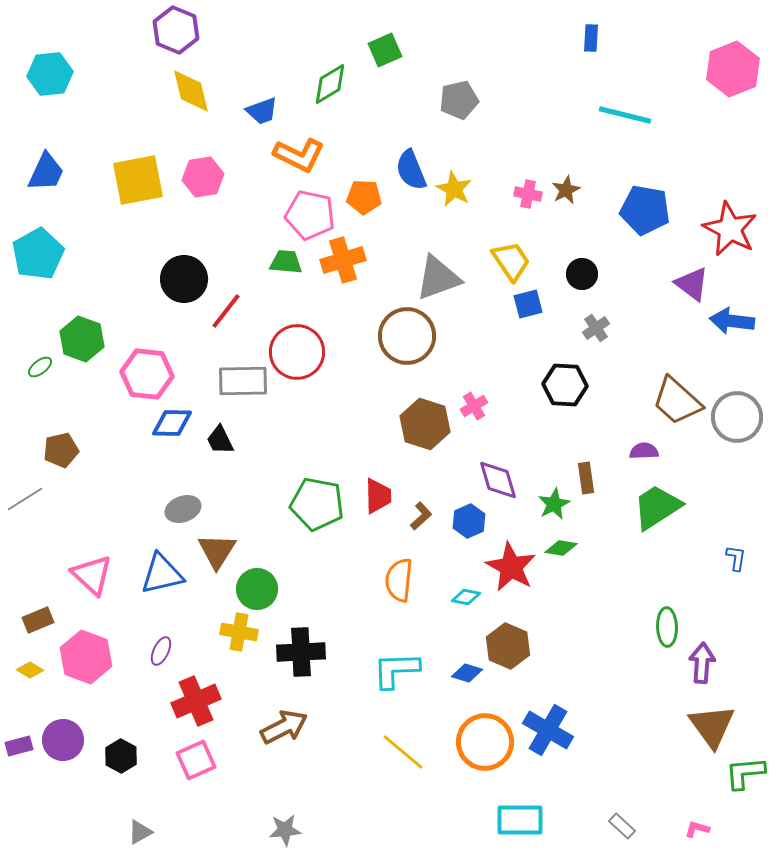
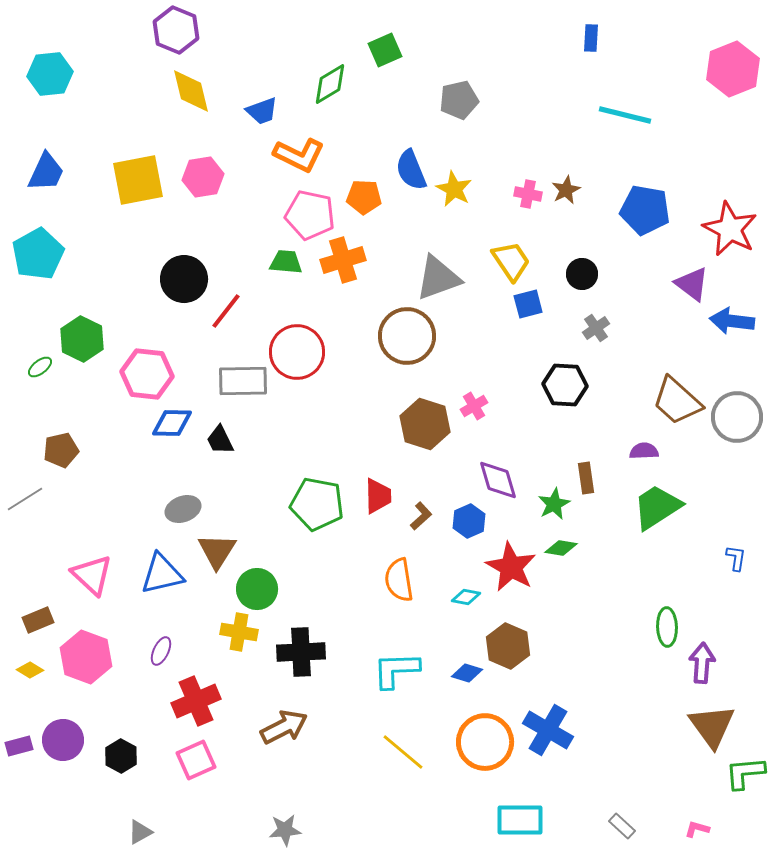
green hexagon at (82, 339): rotated 6 degrees clockwise
orange semicircle at (399, 580): rotated 15 degrees counterclockwise
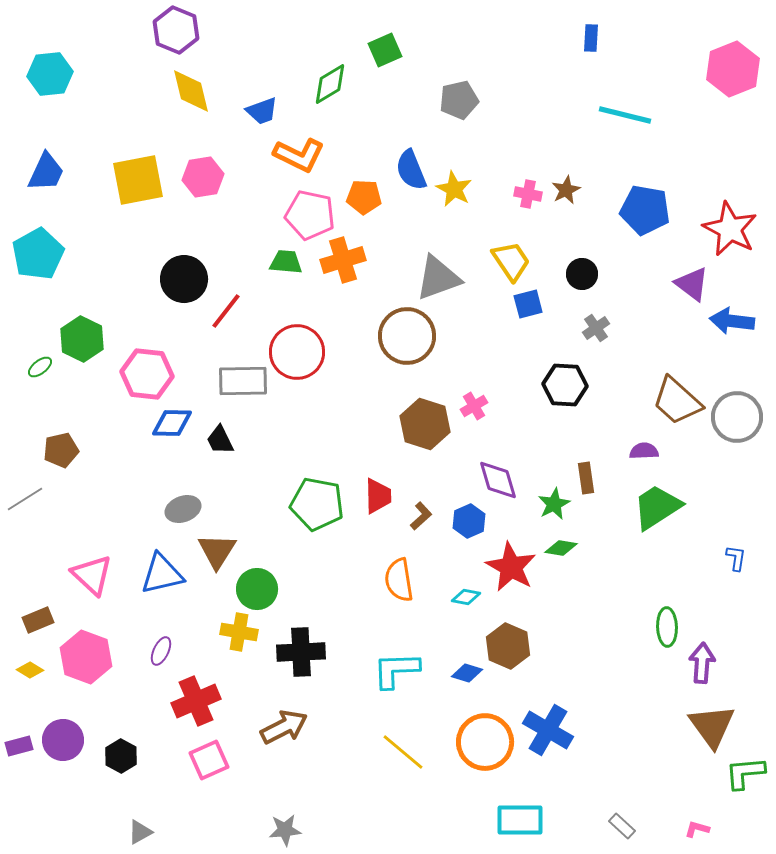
pink square at (196, 760): moved 13 px right
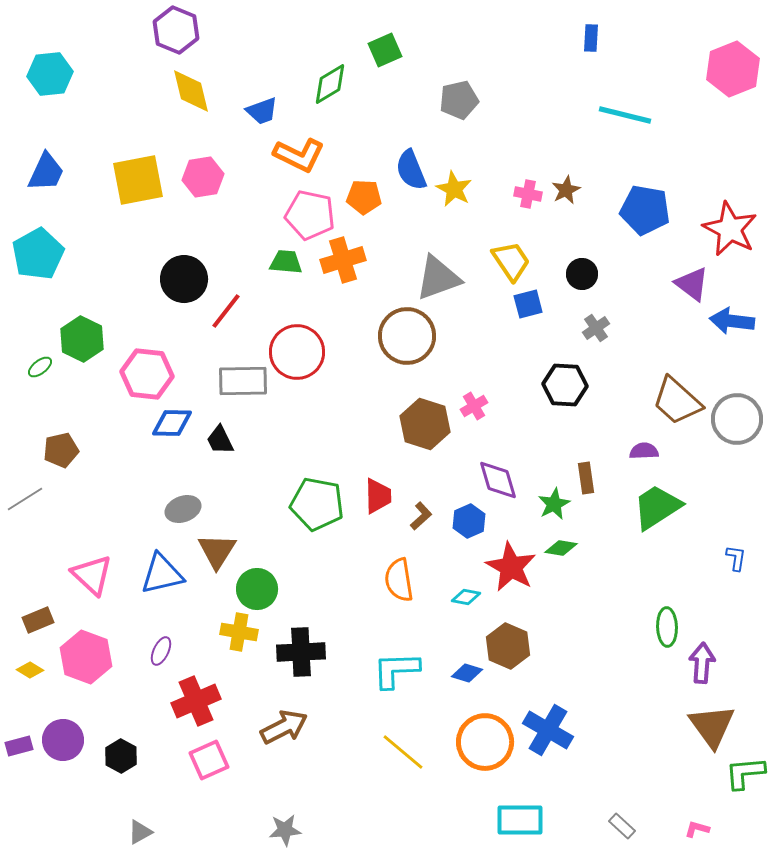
gray circle at (737, 417): moved 2 px down
